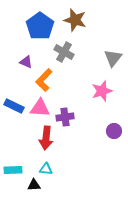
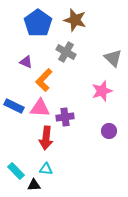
blue pentagon: moved 2 px left, 3 px up
gray cross: moved 2 px right
gray triangle: rotated 24 degrees counterclockwise
purple circle: moved 5 px left
cyan rectangle: moved 3 px right, 1 px down; rotated 48 degrees clockwise
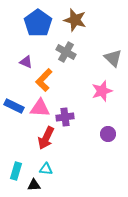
purple circle: moved 1 px left, 3 px down
red arrow: rotated 20 degrees clockwise
cyan rectangle: rotated 60 degrees clockwise
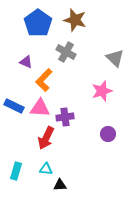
gray triangle: moved 2 px right
black triangle: moved 26 px right
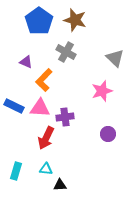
blue pentagon: moved 1 px right, 2 px up
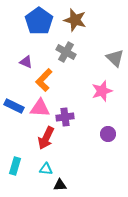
cyan rectangle: moved 1 px left, 5 px up
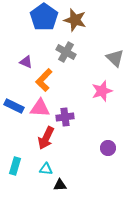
blue pentagon: moved 5 px right, 4 px up
purple circle: moved 14 px down
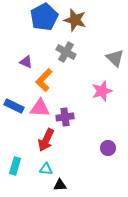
blue pentagon: rotated 8 degrees clockwise
red arrow: moved 2 px down
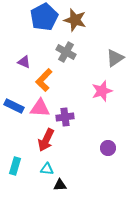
gray triangle: rotated 42 degrees clockwise
purple triangle: moved 2 px left
cyan triangle: moved 1 px right
